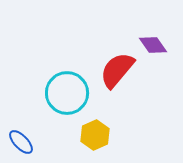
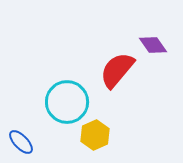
cyan circle: moved 9 px down
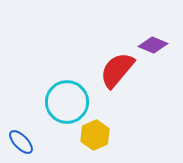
purple diamond: rotated 32 degrees counterclockwise
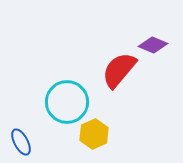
red semicircle: moved 2 px right
yellow hexagon: moved 1 px left, 1 px up
blue ellipse: rotated 16 degrees clockwise
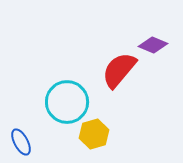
yellow hexagon: rotated 8 degrees clockwise
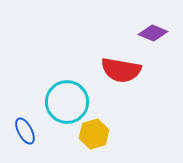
purple diamond: moved 12 px up
red semicircle: moved 2 px right; rotated 120 degrees counterclockwise
blue ellipse: moved 4 px right, 11 px up
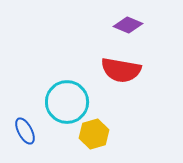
purple diamond: moved 25 px left, 8 px up
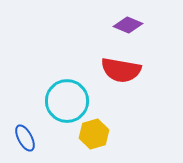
cyan circle: moved 1 px up
blue ellipse: moved 7 px down
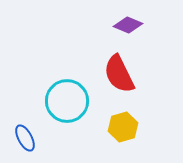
red semicircle: moved 2 px left, 4 px down; rotated 54 degrees clockwise
yellow hexagon: moved 29 px right, 7 px up
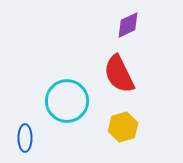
purple diamond: rotated 48 degrees counterclockwise
blue ellipse: rotated 28 degrees clockwise
